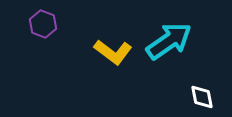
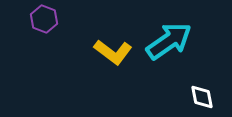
purple hexagon: moved 1 px right, 5 px up
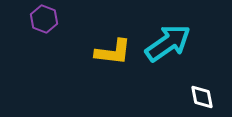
cyan arrow: moved 1 px left, 2 px down
yellow L-shape: rotated 30 degrees counterclockwise
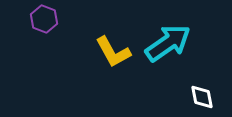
yellow L-shape: rotated 54 degrees clockwise
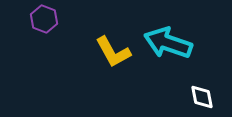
cyan arrow: rotated 126 degrees counterclockwise
